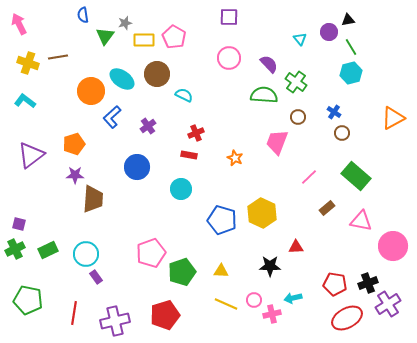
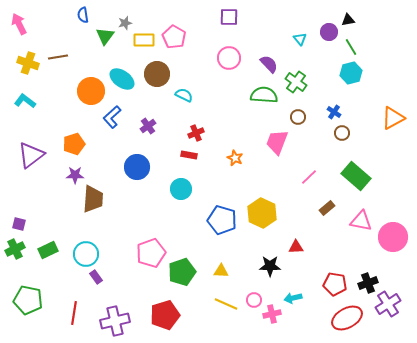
pink circle at (393, 246): moved 9 px up
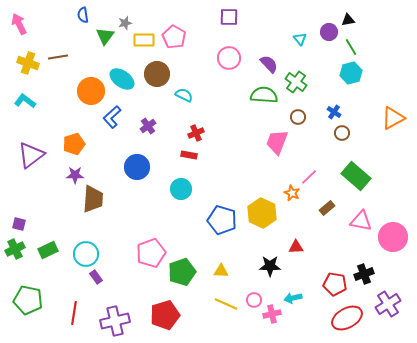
orange star at (235, 158): moved 57 px right, 35 px down
black cross at (368, 283): moved 4 px left, 9 px up
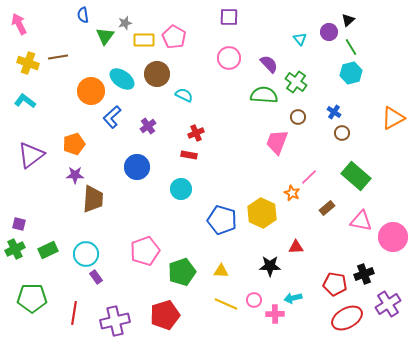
black triangle at (348, 20): rotated 32 degrees counterclockwise
pink pentagon at (151, 253): moved 6 px left, 2 px up
green pentagon at (28, 300): moved 4 px right, 2 px up; rotated 12 degrees counterclockwise
pink cross at (272, 314): moved 3 px right; rotated 12 degrees clockwise
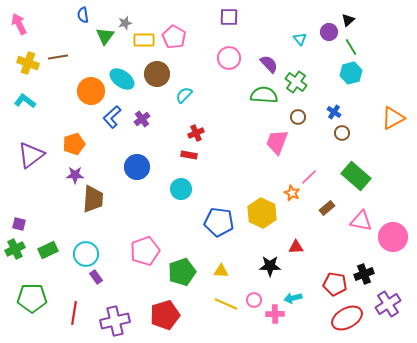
cyan semicircle at (184, 95): rotated 72 degrees counterclockwise
purple cross at (148, 126): moved 6 px left, 7 px up
blue pentagon at (222, 220): moved 3 px left, 2 px down; rotated 8 degrees counterclockwise
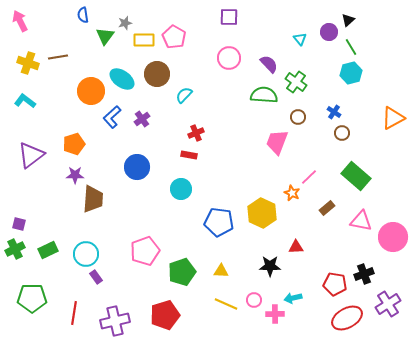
pink arrow at (19, 24): moved 1 px right, 3 px up
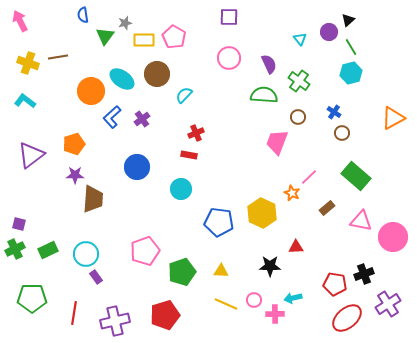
purple semicircle at (269, 64): rotated 18 degrees clockwise
green cross at (296, 82): moved 3 px right, 1 px up
red ellipse at (347, 318): rotated 12 degrees counterclockwise
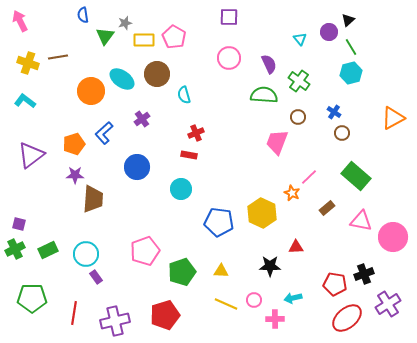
cyan semicircle at (184, 95): rotated 60 degrees counterclockwise
blue L-shape at (112, 117): moved 8 px left, 16 px down
pink cross at (275, 314): moved 5 px down
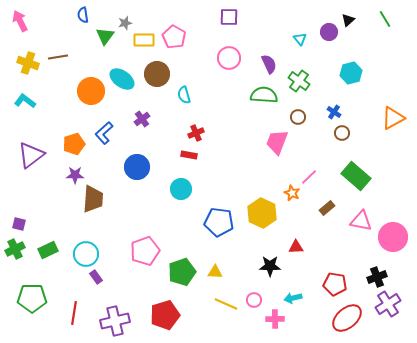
green line at (351, 47): moved 34 px right, 28 px up
yellow triangle at (221, 271): moved 6 px left, 1 px down
black cross at (364, 274): moved 13 px right, 3 px down
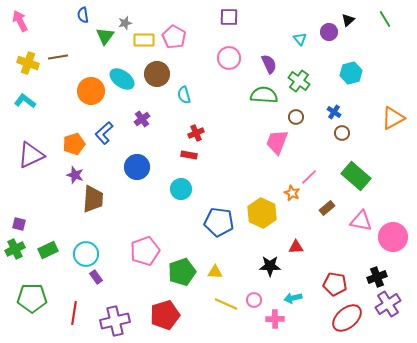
brown circle at (298, 117): moved 2 px left
purple triangle at (31, 155): rotated 12 degrees clockwise
purple star at (75, 175): rotated 18 degrees clockwise
